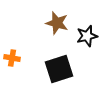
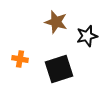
brown star: moved 1 px left, 1 px up
orange cross: moved 8 px right, 1 px down
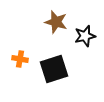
black star: moved 2 px left
black square: moved 5 px left
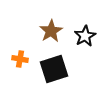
brown star: moved 5 px left, 9 px down; rotated 25 degrees clockwise
black star: rotated 15 degrees counterclockwise
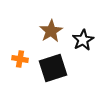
black star: moved 2 px left, 4 px down
black square: moved 1 px left, 1 px up
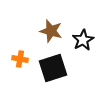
brown star: rotated 25 degrees counterclockwise
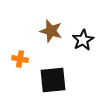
black square: moved 12 px down; rotated 12 degrees clockwise
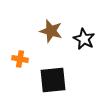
black star: moved 1 px right, 1 px up; rotated 15 degrees counterclockwise
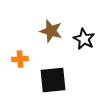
orange cross: rotated 14 degrees counterclockwise
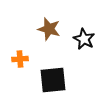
brown star: moved 2 px left, 2 px up
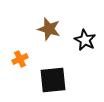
black star: moved 1 px right, 1 px down
orange cross: rotated 21 degrees counterclockwise
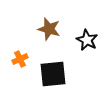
black star: moved 2 px right
black square: moved 6 px up
